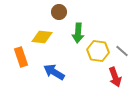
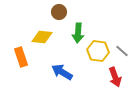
blue arrow: moved 8 px right
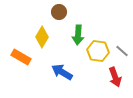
green arrow: moved 2 px down
yellow diamond: rotated 65 degrees counterclockwise
orange rectangle: rotated 42 degrees counterclockwise
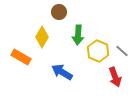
yellow hexagon: rotated 15 degrees clockwise
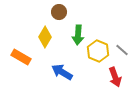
yellow diamond: moved 3 px right
gray line: moved 1 px up
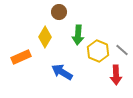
orange rectangle: rotated 54 degrees counterclockwise
red arrow: moved 1 px right, 2 px up; rotated 18 degrees clockwise
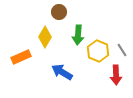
gray line: rotated 16 degrees clockwise
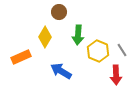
blue arrow: moved 1 px left, 1 px up
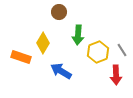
yellow diamond: moved 2 px left, 6 px down
yellow hexagon: moved 1 px down; rotated 15 degrees clockwise
orange rectangle: rotated 42 degrees clockwise
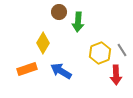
green arrow: moved 13 px up
yellow hexagon: moved 2 px right, 1 px down
orange rectangle: moved 6 px right, 12 px down; rotated 36 degrees counterclockwise
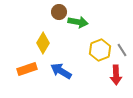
green arrow: rotated 84 degrees counterclockwise
yellow hexagon: moved 3 px up
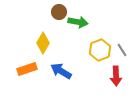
red arrow: moved 1 px down
